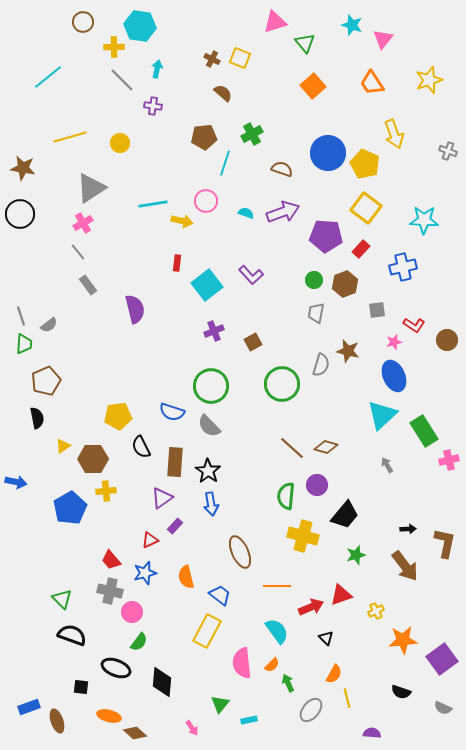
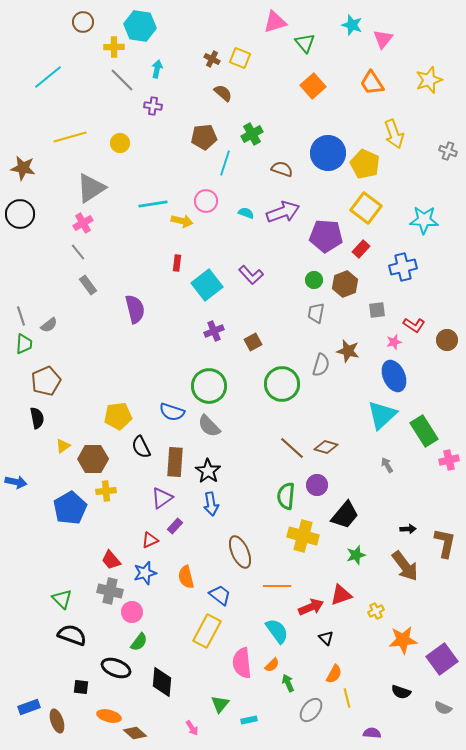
green circle at (211, 386): moved 2 px left
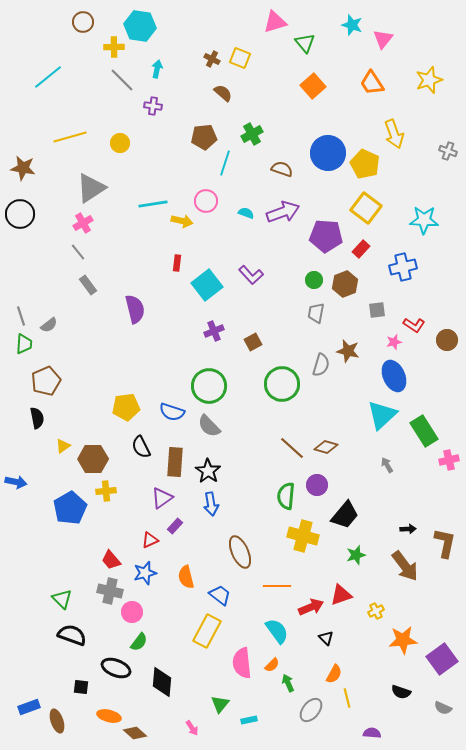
yellow pentagon at (118, 416): moved 8 px right, 9 px up
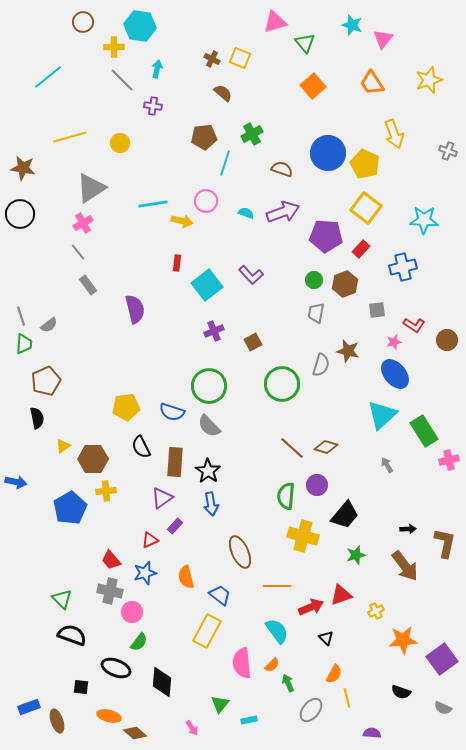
blue ellipse at (394, 376): moved 1 px right, 2 px up; rotated 16 degrees counterclockwise
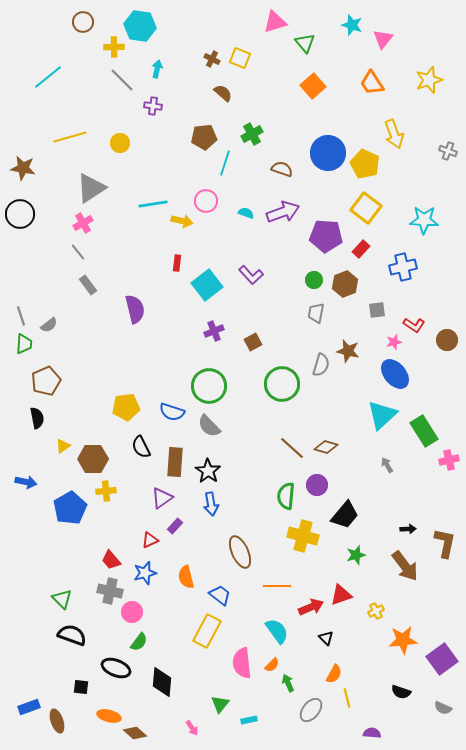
blue arrow at (16, 482): moved 10 px right
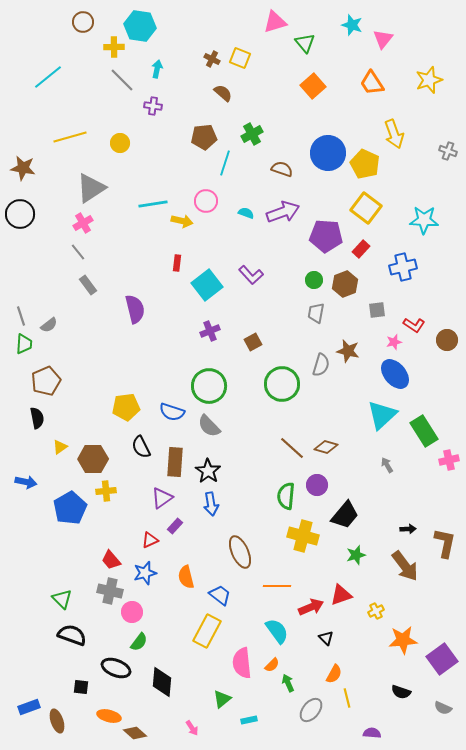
purple cross at (214, 331): moved 4 px left
yellow triangle at (63, 446): moved 3 px left, 1 px down
green triangle at (220, 704): moved 2 px right, 5 px up; rotated 12 degrees clockwise
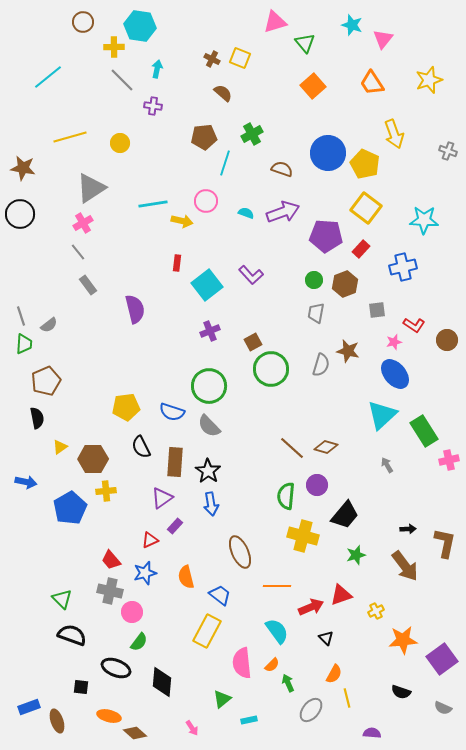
green circle at (282, 384): moved 11 px left, 15 px up
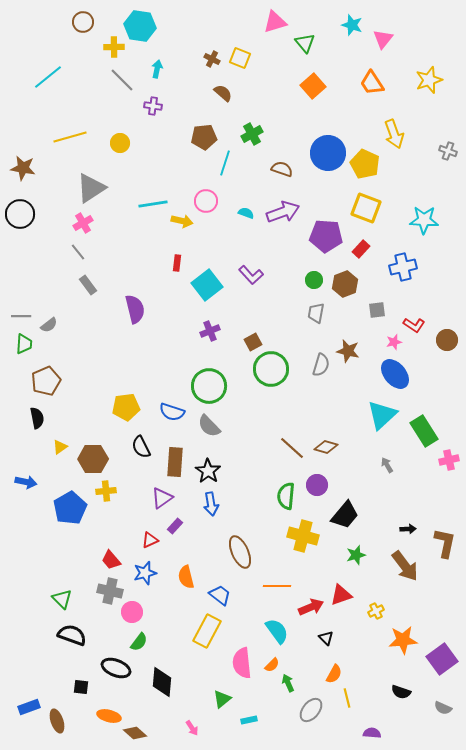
yellow square at (366, 208): rotated 16 degrees counterclockwise
gray line at (21, 316): rotated 72 degrees counterclockwise
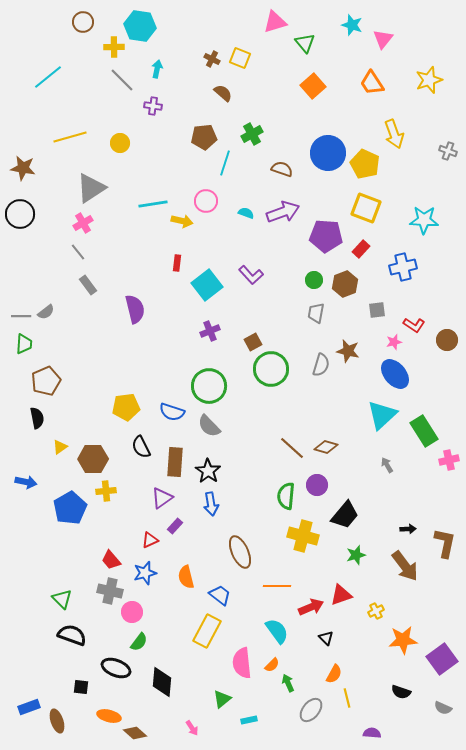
gray semicircle at (49, 325): moved 3 px left, 13 px up
